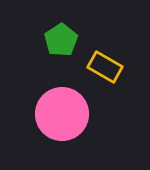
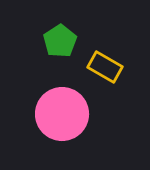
green pentagon: moved 1 px left, 1 px down
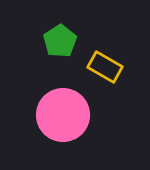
pink circle: moved 1 px right, 1 px down
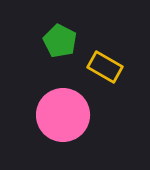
green pentagon: rotated 12 degrees counterclockwise
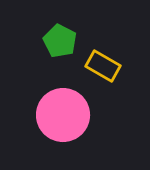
yellow rectangle: moved 2 px left, 1 px up
